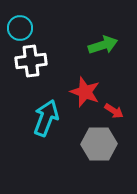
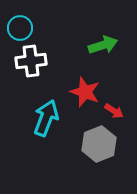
gray hexagon: rotated 20 degrees counterclockwise
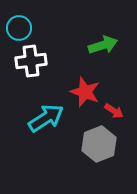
cyan circle: moved 1 px left
cyan arrow: rotated 36 degrees clockwise
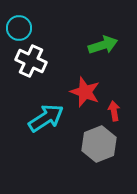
white cross: rotated 32 degrees clockwise
red arrow: rotated 132 degrees counterclockwise
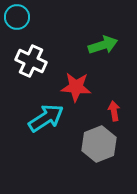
cyan circle: moved 2 px left, 11 px up
red star: moved 9 px left, 5 px up; rotated 16 degrees counterclockwise
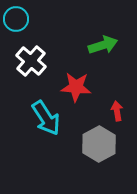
cyan circle: moved 1 px left, 2 px down
white cross: rotated 16 degrees clockwise
red arrow: moved 3 px right
cyan arrow: rotated 90 degrees clockwise
gray hexagon: rotated 8 degrees counterclockwise
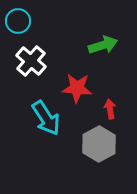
cyan circle: moved 2 px right, 2 px down
red star: moved 1 px right, 1 px down
red arrow: moved 7 px left, 2 px up
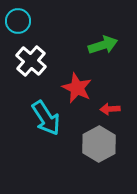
red star: rotated 20 degrees clockwise
red arrow: rotated 84 degrees counterclockwise
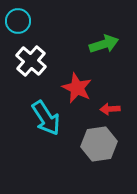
green arrow: moved 1 px right, 1 px up
gray hexagon: rotated 20 degrees clockwise
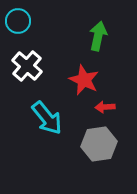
green arrow: moved 6 px left, 8 px up; rotated 60 degrees counterclockwise
white cross: moved 4 px left, 5 px down
red star: moved 7 px right, 8 px up
red arrow: moved 5 px left, 2 px up
cyan arrow: moved 1 px right; rotated 6 degrees counterclockwise
